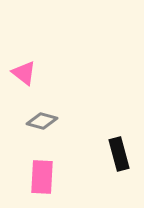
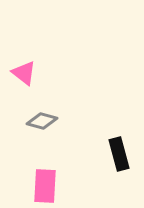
pink rectangle: moved 3 px right, 9 px down
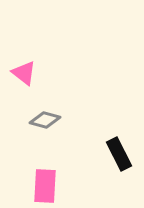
gray diamond: moved 3 px right, 1 px up
black rectangle: rotated 12 degrees counterclockwise
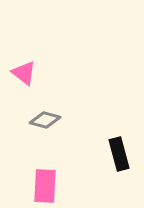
black rectangle: rotated 12 degrees clockwise
